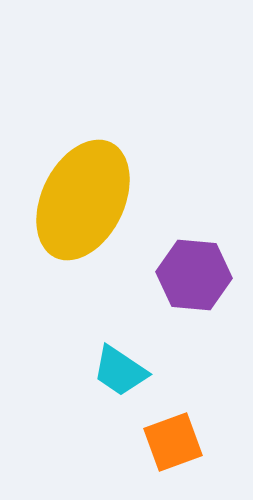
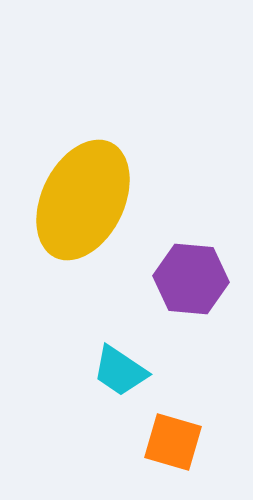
purple hexagon: moved 3 px left, 4 px down
orange square: rotated 36 degrees clockwise
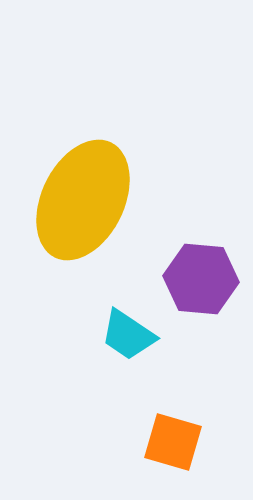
purple hexagon: moved 10 px right
cyan trapezoid: moved 8 px right, 36 px up
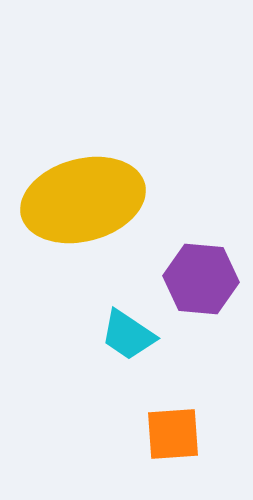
yellow ellipse: rotated 49 degrees clockwise
orange square: moved 8 px up; rotated 20 degrees counterclockwise
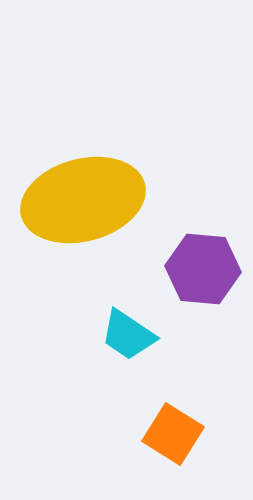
purple hexagon: moved 2 px right, 10 px up
orange square: rotated 36 degrees clockwise
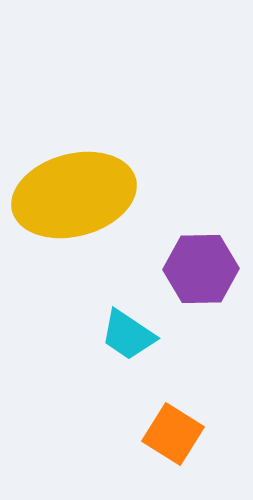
yellow ellipse: moved 9 px left, 5 px up
purple hexagon: moved 2 px left; rotated 6 degrees counterclockwise
